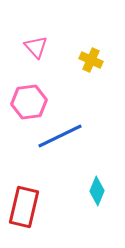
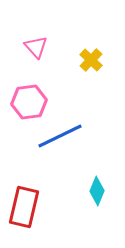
yellow cross: rotated 20 degrees clockwise
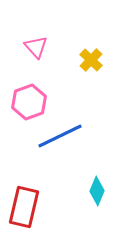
pink hexagon: rotated 12 degrees counterclockwise
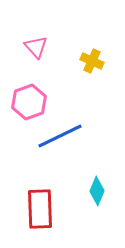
yellow cross: moved 1 px right, 1 px down; rotated 20 degrees counterclockwise
red rectangle: moved 16 px right, 2 px down; rotated 15 degrees counterclockwise
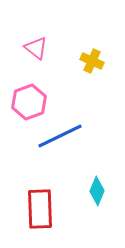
pink triangle: moved 1 px down; rotated 10 degrees counterclockwise
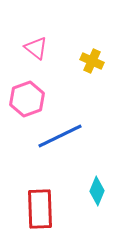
pink hexagon: moved 2 px left, 3 px up
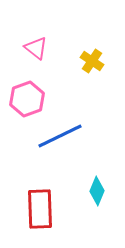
yellow cross: rotated 10 degrees clockwise
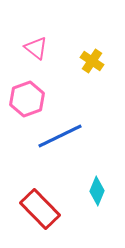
red rectangle: rotated 42 degrees counterclockwise
